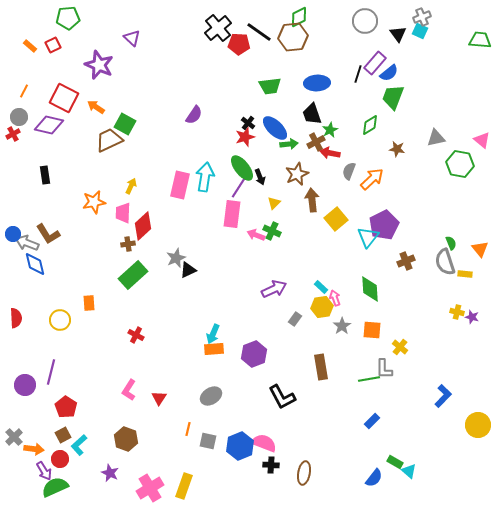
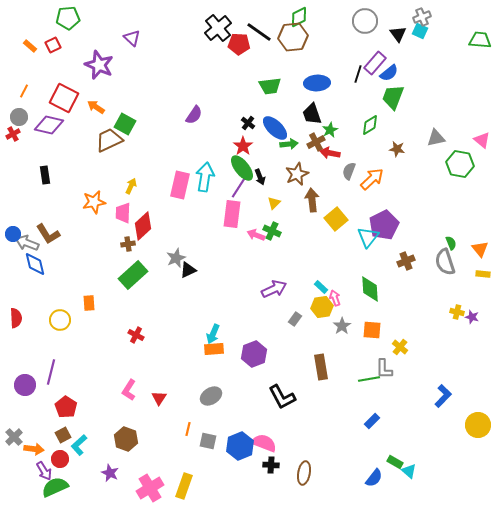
red star at (245, 137): moved 2 px left, 9 px down; rotated 18 degrees counterclockwise
yellow rectangle at (465, 274): moved 18 px right
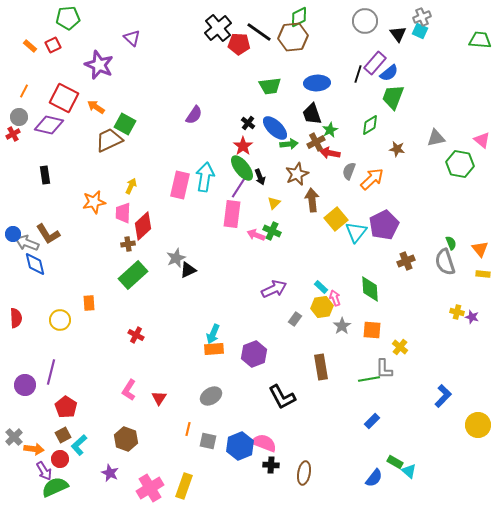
cyan triangle at (368, 237): moved 12 px left, 5 px up
